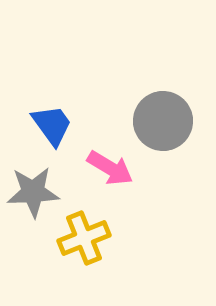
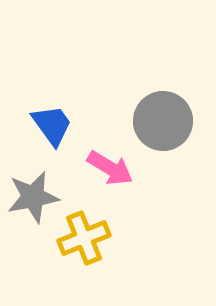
gray star: moved 5 px down; rotated 8 degrees counterclockwise
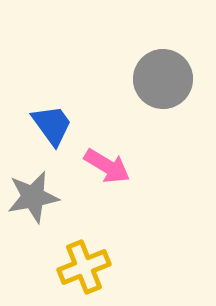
gray circle: moved 42 px up
pink arrow: moved 3 px left, 2 px up
yellow cross: moved 29 px down
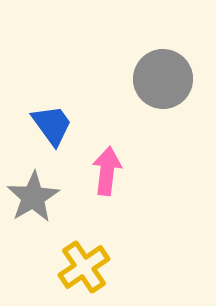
pink arrow: moved 5 px down; rotated 114 degrees counterclockwise
gray star: rotated 20 degrees counterclockwise
yellow cross: rotated 12 degrees counterclockwise
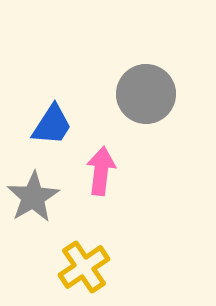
gray circle: moved 17 px left, 15 px down
blue trapezoid: rotated 69 degrees clockwise
pink arrow: moved 6 px left
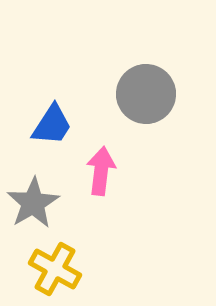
gray star: moved 6 px down
yellow cross: moved 29 px left, 2 px down; rotated 27 degrees counterclockwise
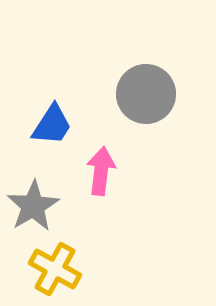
gray star: moved 3 px down
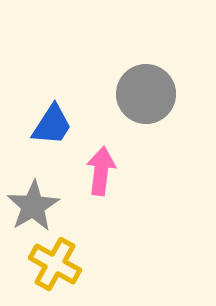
yellow cross: moved 5 px up
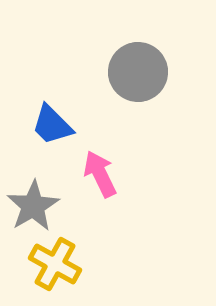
gray circle: moved 8 px left, 22 px up
blue trapezoid: rotated 102 degrees clockwise
pink arrow: moved 1 px left, 3 px down; rotated 33 degrees counterclockwise
